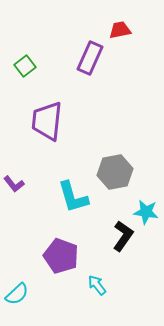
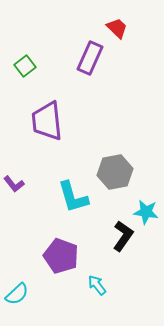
red trapezoid: moved 3 px left, 2 px up; rotated 55 degrees clockwise
purple trapezoid: rotated 12 degrees counterclockwise
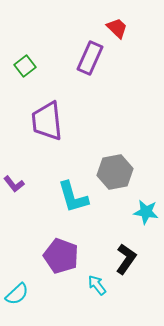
black L-shape: moved 3 px right, 23 px down
